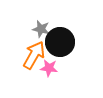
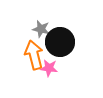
orange arrow: rotated 44 degrees counterclockwise
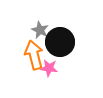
gray star: moved 1 px left, 1 px down; rotated 12 degrees clockwise
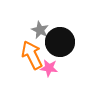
orange arrow: moved 2 px left; rotated 12 degrees counterclockwise
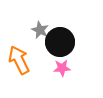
orange arrow: moved 13 px left, 5 px down
pink star: moved 13 px right; rotated 12 degrees counterclockwise
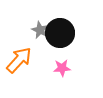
black circle: moved 9 px up
orange arrow: rotated 68 degrees clockwise
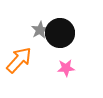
gray star: rotated 18 degrees clockwise
pink star: moved 4 px right
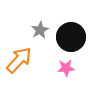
black circle: moved 11 px right, 4 px down
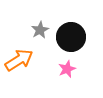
orange arrow: rotated 16 degrees clockwise
pink star: moved 1 px right, 1 px down; rotated 18 degrees counterclockwise
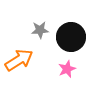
gray star: rotated 24 degrees clockwise
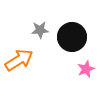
black circle: moved 1 px right
pink star: moved 19 px right
